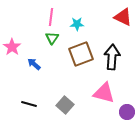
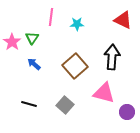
red triangle: moved 3 px down
green triangle: moved 20 px left
pink star: moved 5 px up
brown square: moved 6 px left, 12 px down; rotated 20 degrees counterclockwise
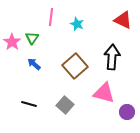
cyan star: rotated 24 degrees clockwise
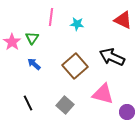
cyan star: rotated 16 degrees counterclockwise
black arrow: rotated 70 degrees counterclockwise
pink triangle: moved 1 px left, 1 px down
black line: moved 1 px left, 1 px up; rotated 49 degrees clockwise
